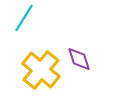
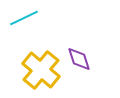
cyan line: rotated 32 degrees clockwise
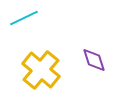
purple diamond: moved 15 px right, 1 px down
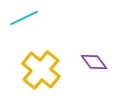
purple diamond: moved 2 px down; rotated 20 degrees counterclockwise
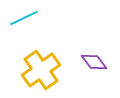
yellow cross: rotated 15 degrees clockwise
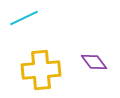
yellow cross: rotated 30 degrees clockwise
